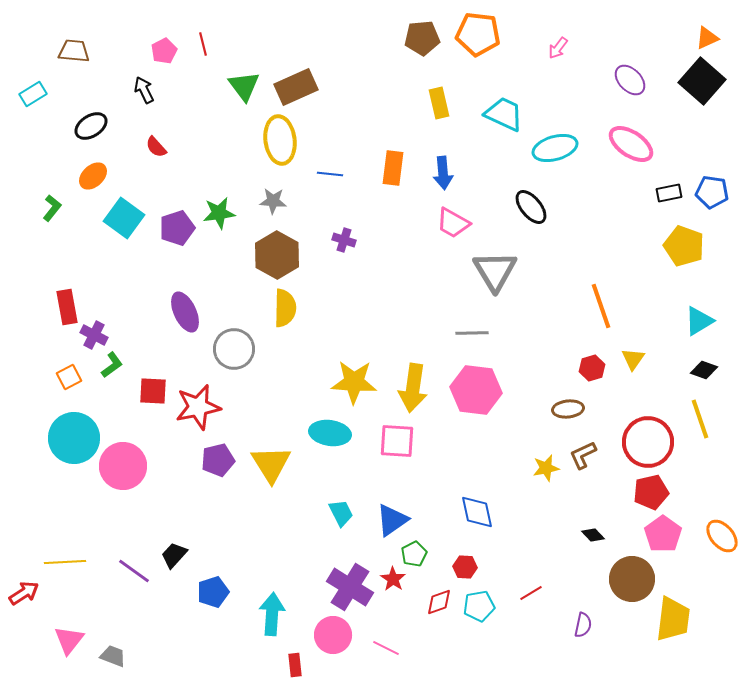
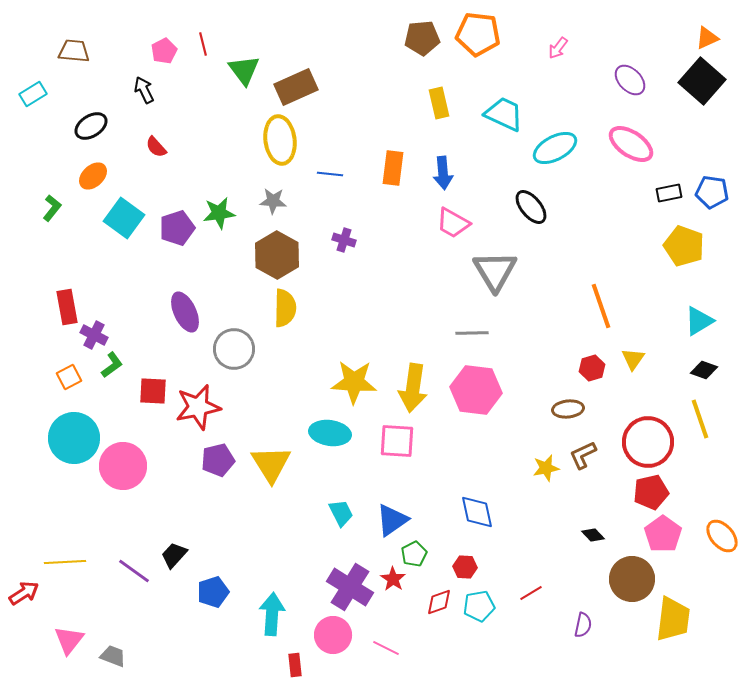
green triangle at (244, 86): moved 16 px up
cyan ellipse at (555, 148): rotated 12 degrees counterclockwise
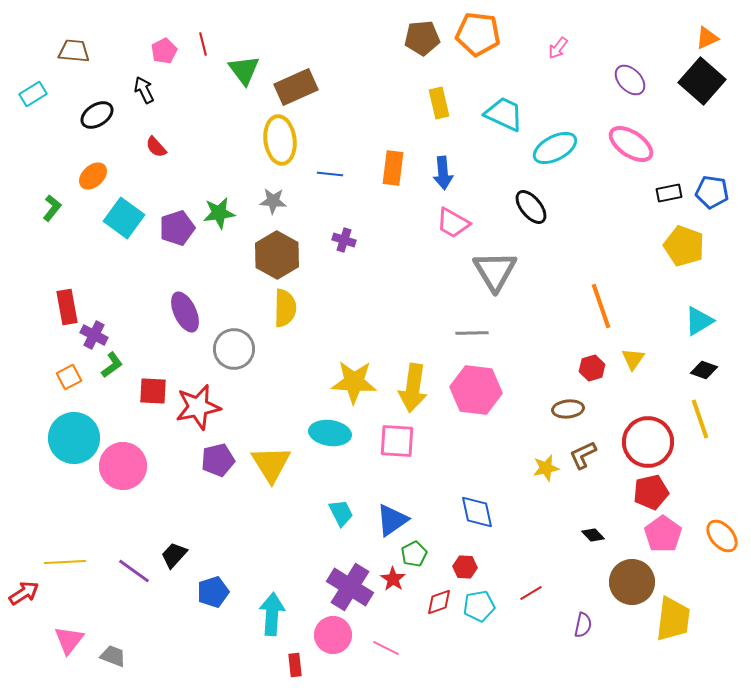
black ellipse at (91, 126): moved 6 px right, 11 px up
brown circle at (632, 579): moved 3 px down
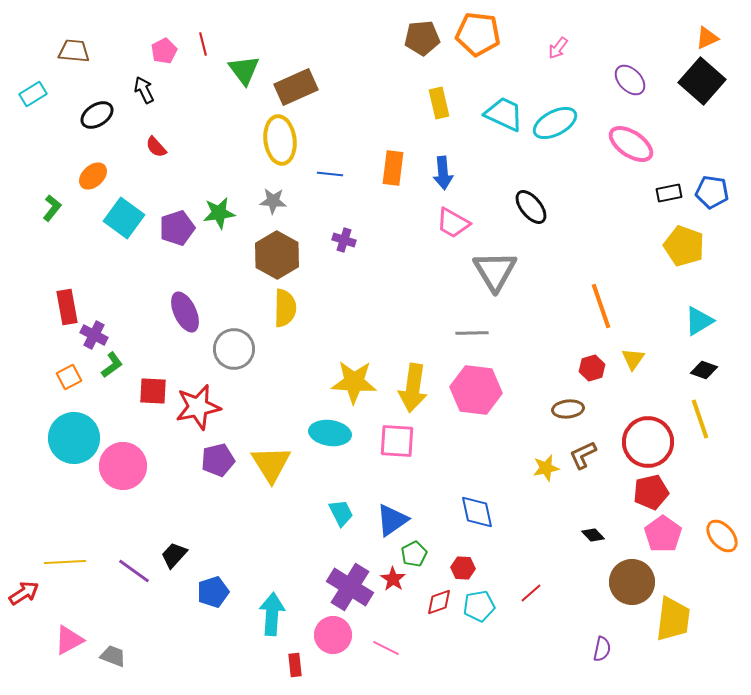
cyan ellipse at (555, 148): moved 25 px up
red hexagon at (465, 567): moved 2 px left, 1 px down
red line at (531, 593): rotated 10 degrees counterclockwise
purple semicircle at (583, 625): moved 19 px right, 24 px down
pink triangle at (69, 640): rotated 24 degrees clockwise
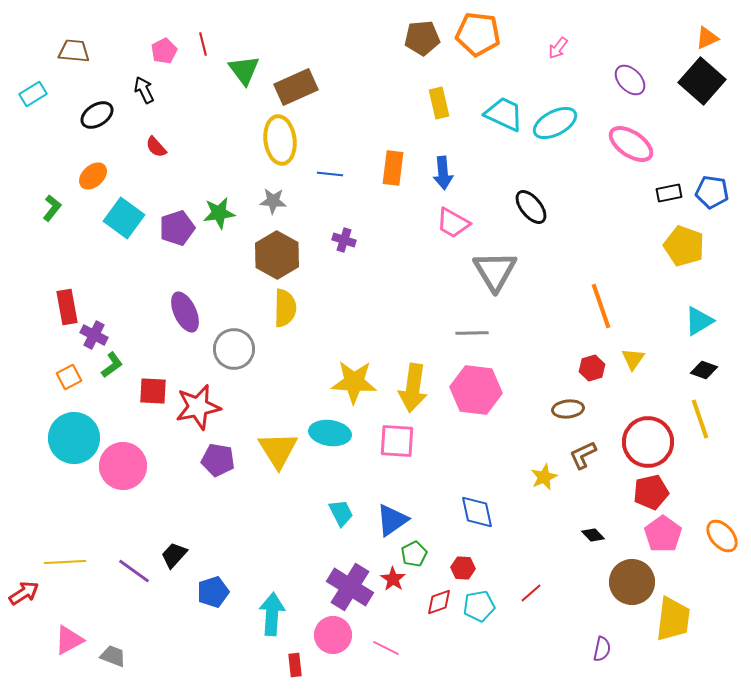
purple pentagon at (218, 460): rotated 24 degrees clockwise
yellow triangle at (271, 464): moved 7 px right, 14 px up
yellow star at (546, 468): moved 2 px left, 9 px down; rotated 12 degrees counterclockwise
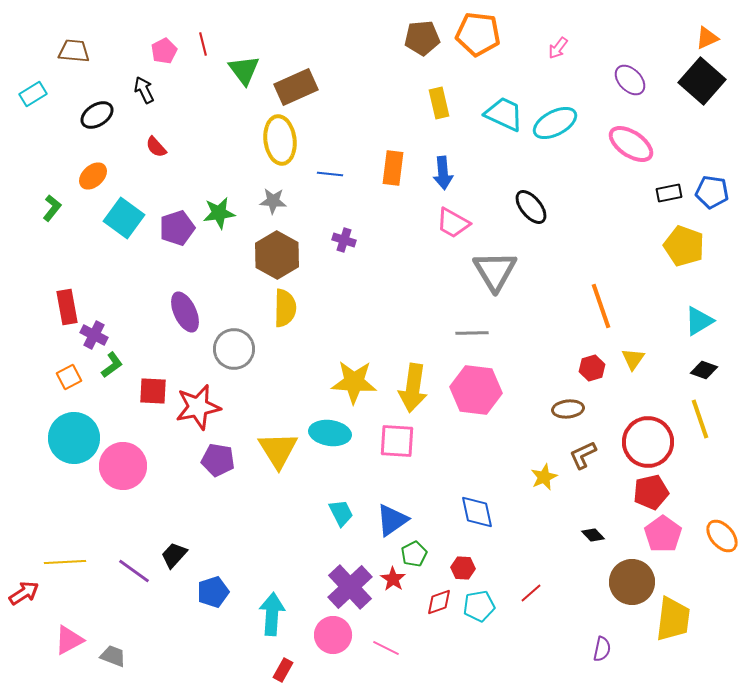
purple cross at (350, 587): rotated 15 degrees clockwise
red rectangle at (295, 665): moved 12 px left, 5 px down; rotated 35 degrees clockwise
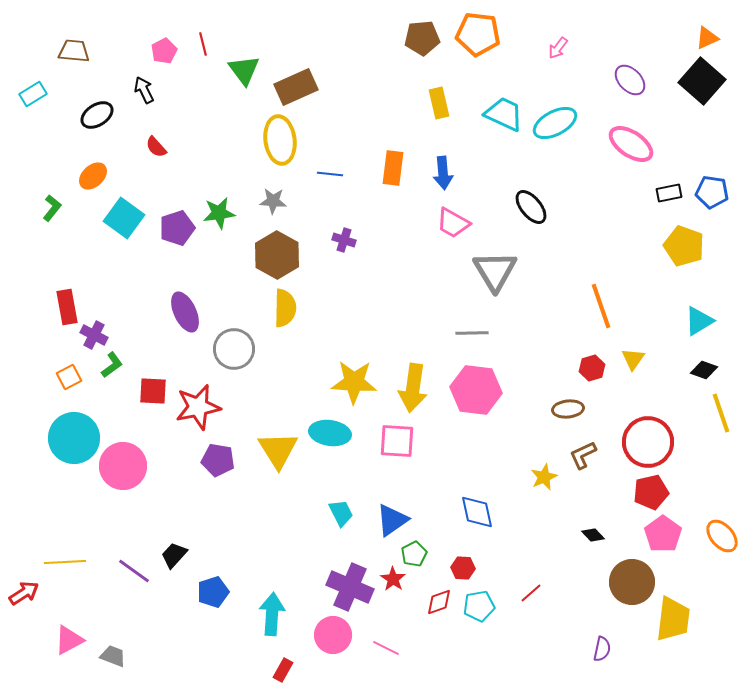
yellow line at (700, 419): moved 21 px right, 6 px up
purple cross at (350, 587): rotated 24 degrees counterclockwise
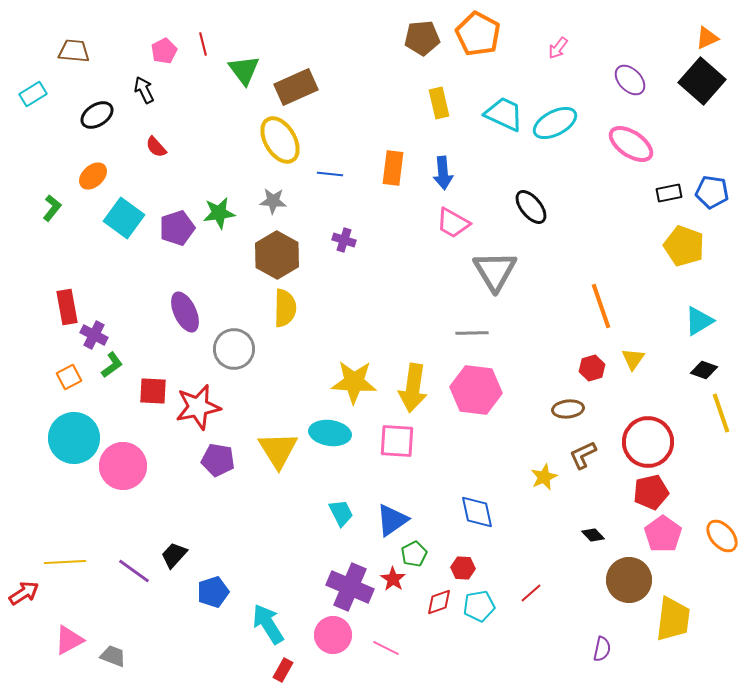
orange pentagon at (478, 34): rotated 21 degrees clockwise
yellow ellipse at (280, 140): rotated 24 degrees counterclockwise
brown circle at (632, 582): moved 3 px left, 2 px up
cyan arrow at (272, 614): moved 4 px left, 10 px down; rotated 36 degrees counterclockwise
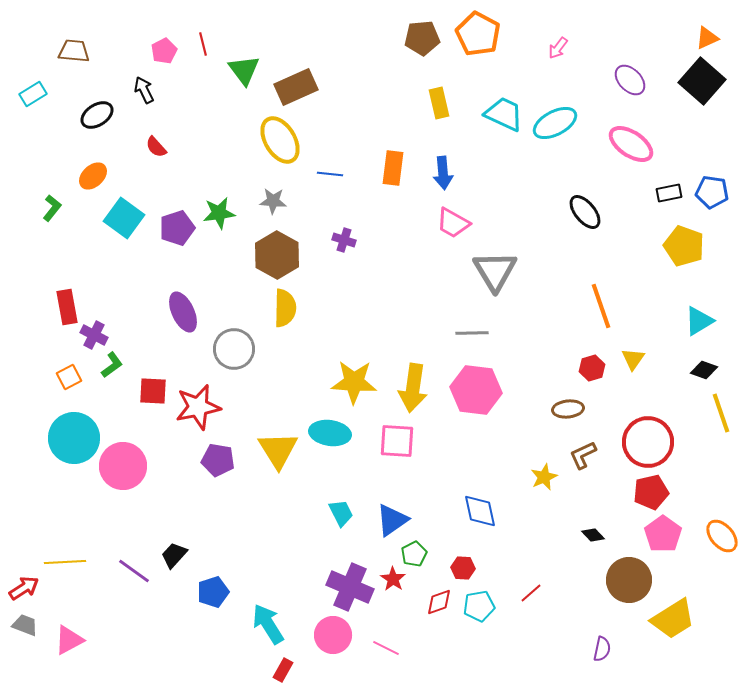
black ellipse at (531, 207): moved 54 px right, 5 px down
purple ellipse at (185, 312): moved 2 px left
blue diamond at (477, 512): moved 3 px right, 1 px up
red arrow at (24, 593): moved 5 px up
yellow trapezoid at (673, 619): rotated 51 degrees clockwise
gray trapezoid at (113, 656): moved 88 px left, 31 px up
